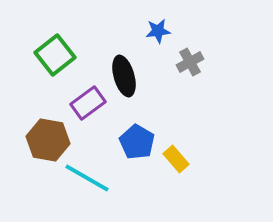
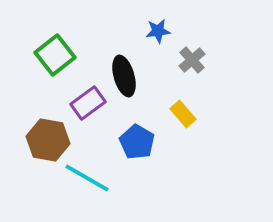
gray cross: moved 2 px right, 2 px up; rotated 12 degrees counterclockwise
yellow rectangle: moved 7 px right, 45 px up
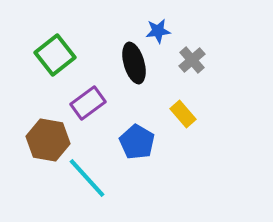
black ellipse: moved 10 px right, 13 px up
cyan line: rotated 18 degrees clockwise
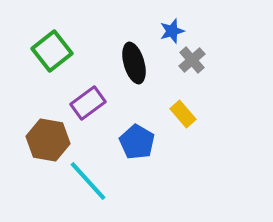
blue star: moved 14 px right; rotated 10 degrees counterclockwise
green square: moved 3 px left, 4 px up
cyan line: moved 1 px right, 3 px down
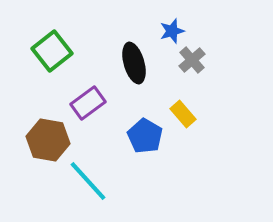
blue pentagon: moved 8 px right, 6 px up
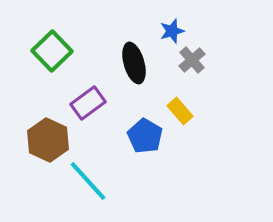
green square: rotated 6 degrees counterclockwise
yellow rectangle: moved 3 px left, 3 px up
brown hexagon: rotated 15 degrees clockwise
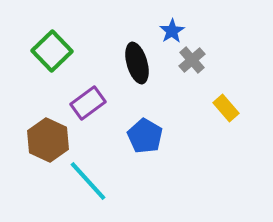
blue star: rotated 15 degrees counterclockwise
black ellipse: moved 3 px right
yellow rectangle: moved 46 px right, 3 px up
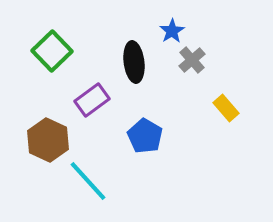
black ellipse: moved 3 px left, 1 px up; rotated 9 degrees clockwise
purple rectangle: moved 4 px right, 3 px up
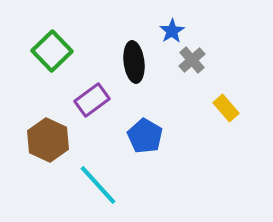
cyan line: moved 10 px right, 4 px down
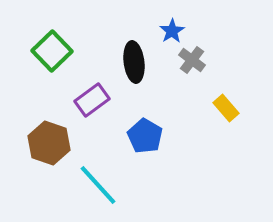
gray cross: rotated 12 degrees counterclockwise
brown hexagon: moved 1 px right, 3 px down; rotated 6 degrees counterclockwise
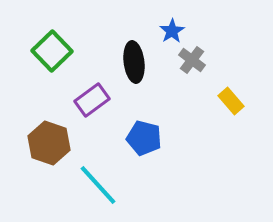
yellow rectangle: moved 5 px right, 7 px up
blue pentagon: moved 1 px left, 2 px down; rotated 16 degrees counterclockwise
